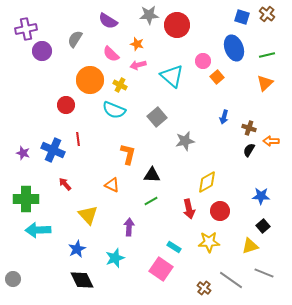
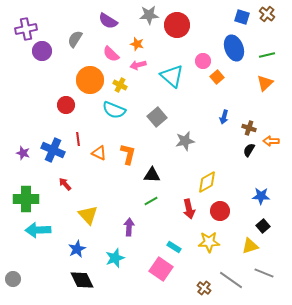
orange triangle at (112, 185): moved 13 px left, 32 px up
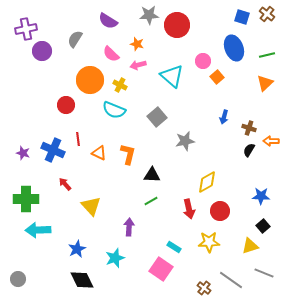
yellow triangle at (88, 215): moved 3 px right, 9 px up
gray circle at (13, 279): moved 5 px right
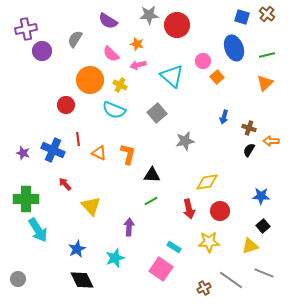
gray square at (157, 117): moved 4 px up
yellow diamond at (207, 182): rotated 20 degrees clockwise
cyan arrow at (38, 230): rotated 120 degrees counterclockwise
brown cross at (204, 288): rotated 24 degrees clockwise
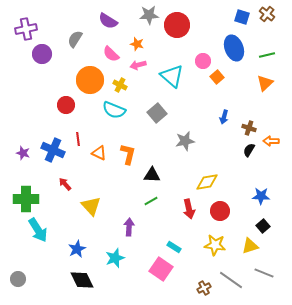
purple circle at (42, 51): moved 3 px down
yellow star at (209, 242): moved 6 px right, 3 px down; rotated 10 degrees clockwise
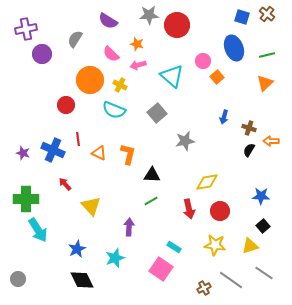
gray line at (264, 273): rotated 12 degrees clockwise
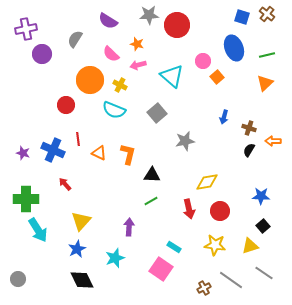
orange arrow at (271, 141): moved 2 px right
yellow triangle at (91, 206): moved 10 px left, 15 px down; rotated 25 degrees clockwise
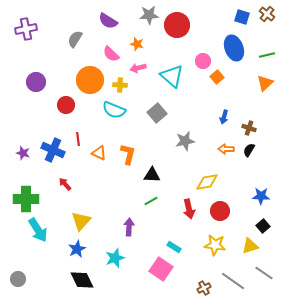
purple circle at (42, 54): moved 6 px left, 28 px down
pink arrow at (138, 65): moved 3 px down
yellow cross at (120, 85): rotated 24 degrees counterclockwise
orange arrow at (273, 141): moved 47 px left, 8 px down
gray line at (231, 280): moved 2 px right, 1 px down
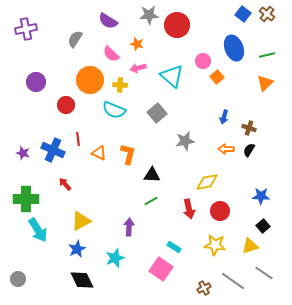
blue square at (242, 17): moved 1 px right, 3 px up; rotated 21 degrees clockwise
yellow triangle at (81, 221): rotated 20 degrees clockwise
